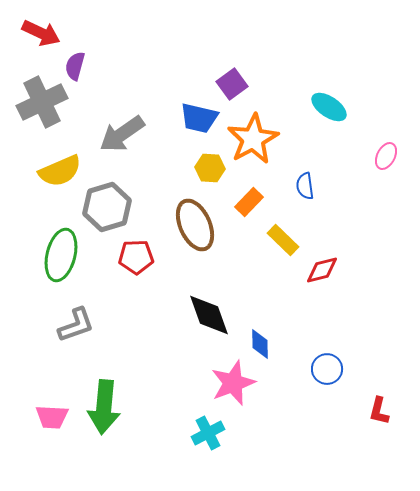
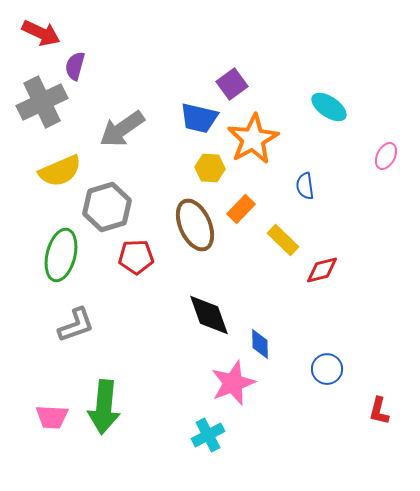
gray arrow: moved 5 px up
orange rectangle: moved 8 px left, 7 px down
cyan cross: moved 2 px down
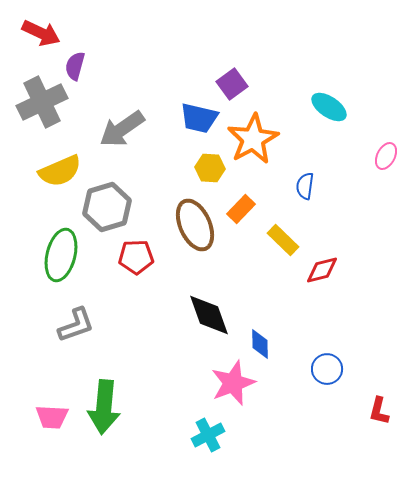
blue semicircle: rotated 16 degrees clockwise
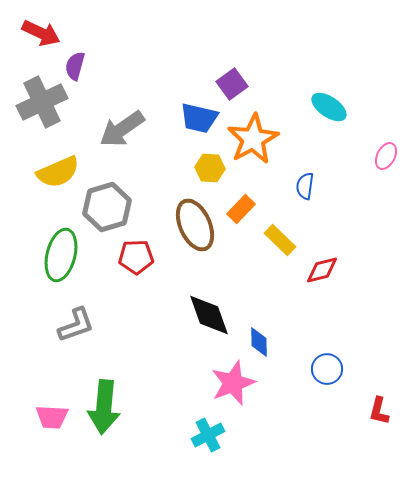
yellow semicircle: moved 2 px left, 1 px down
yellow rectangle: moved 3 px left
blue diamond: moved 1 px left, 2 px up
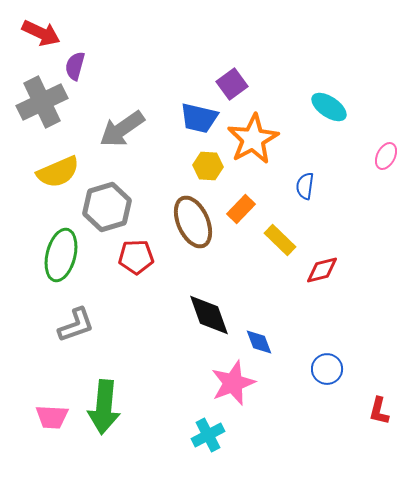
yellow hexagon: moved 2 px left, 2 px up
brown ellipse: moved 2 px left, 3 px up
blue diamond: rotated 20 degrees counterclockwise
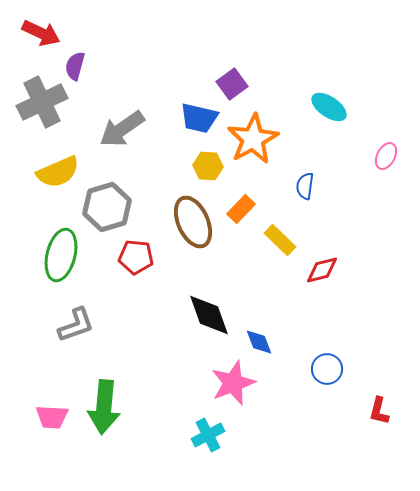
red pentagon: rotated 8 degrees clockwise
